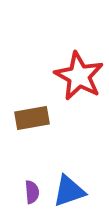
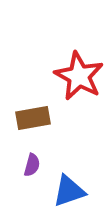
brown rectangle: moved 1 px right
purple semicircle: moved 27 px up; rotated 20 degrees clockwise
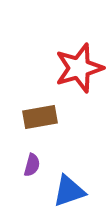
red star: moved 8 px up; rotated 27 degrees clockwise
brown rectangle: moved 7 px right, 1 px up
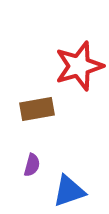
red star: moved 2 px up
brown rectangle: moved 3 px left, 8 px up
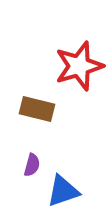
brown rectangle: rotated 24 degrees clockwise
blue triangle: moved 6 px left
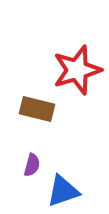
red star: moved 2 px left, 4 px down
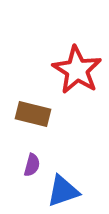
red star: rotated 24 degrees counterclockwise
brown rectangle: moved 4 px left, 5 px down
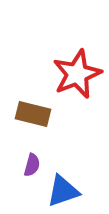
red star: moved 4 px down; rotated 18 degrees clockwise
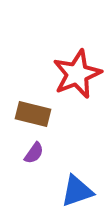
purple semicircle: moved 2 px right, 12 px up; rotated 20 degrees clockwise
blue triangle: moved 14 px right
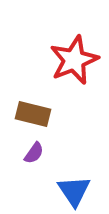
red star: moved 3 px left, 14 px up
blue triangle: moved 3 px left; rotated 45 degrees counterclockwise
